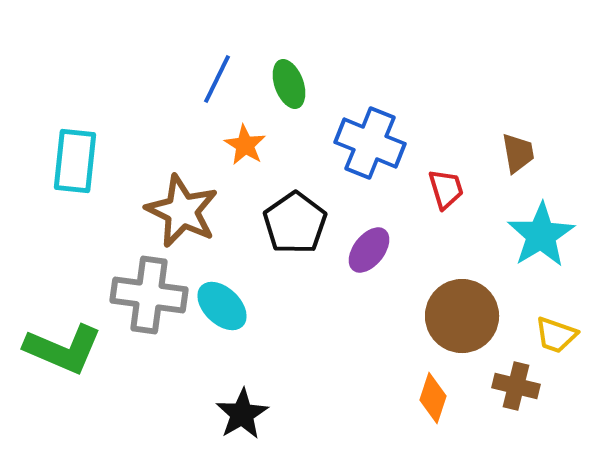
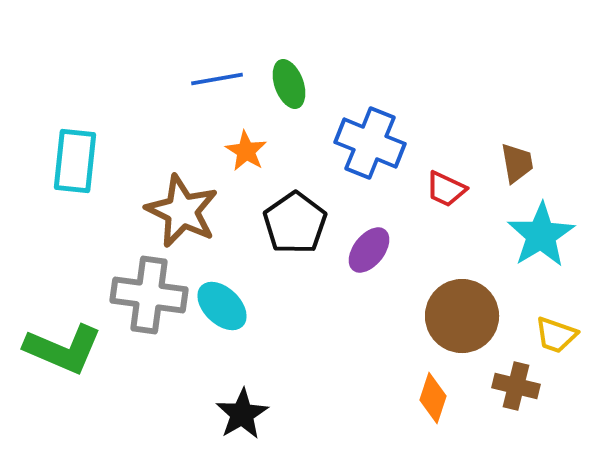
blue line: rotated 54 degrees clockwise
orange star: moved 1 px right, 6 px down
brown trapezoid: moved 1 px left, 10 px down
red trapezoid: rotated 132 degrees clockwise
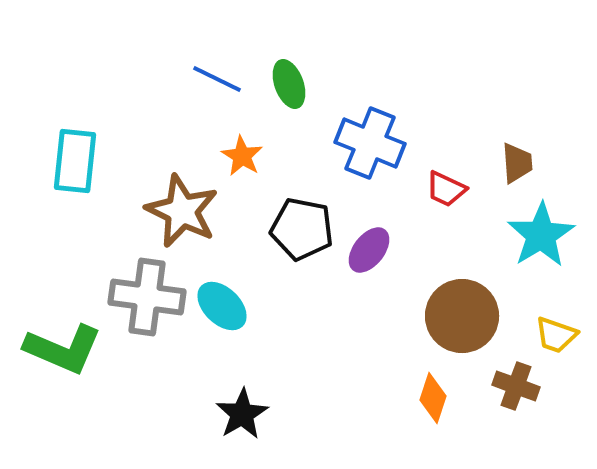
blue line: rotated 36 degrees clockwise
orange star: moved 4 px left, 5 px down
brown trapezoid: rotated 6 degrees clockwise
black pentagon: moved 7 px right, 6 px down; rotated 26 degrees counterclockwise
gray cross: moved 2 px left, 2 px down
brown cross: rotated 6 degrees clockwise
